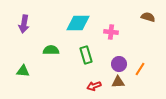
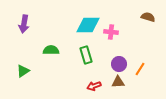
cyan diamond: moved 10 px right, 2 px down
green triangle: rotated 40 degrees counterclockwise
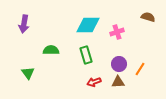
pink cross: moved 6 px right; rotated 24 degrees counterclockwise
green triangle: moved 5 px right, 2 px down; rotated 32 degrees counterclockwise
red arrow: moved 4 px up
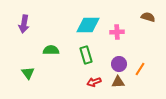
pink cross: rotated 16 degrees clockwise
